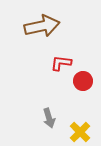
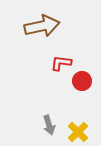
red circle: moved 1 px left
gray arrow: moved 7 px down
yellow cross: moved 2 px left
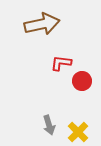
brown arrow: moved 2 px up
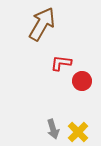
brown arrow: rotated 48 degrees counterclockwise
gray arrow: moved 4 px right, 4 px down
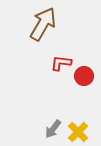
brown arrow: moved 1 px right
red circle: moved 2 px right, 5 px up
gray arrow: rotated 54 degrees clockwise
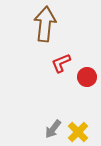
brown arrow: moved 2 px right; rotated 24 degrees counterclockwise
red L-shape: rotated 30 degrees counterclockwise
red circle: moved 3 px right, 1 px down
